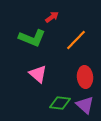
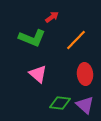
red ellipse: moved 3 px up
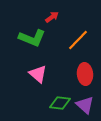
orange line: moved 2 px right
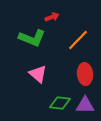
red arrow: rotated 16 degrees clockwise
purple triangle: rotated 42 degrees counterclockwise
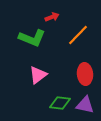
orange line: moved 5 px up
pink triangle: moved 1 px down; rotated 42 degrees clockwise
purple triangle: rotated 12 degrees clockwise
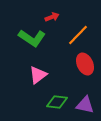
green L-shape: rotated 12 degrees clockwise
red ellipse: moved 10 px up; rotated 20 degrees counterclockwise
green diamond: moved 3 px left, 1 px up
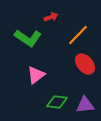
red arrow: moved 1 px left
green L-shape: moved 4 px left
red ellipse: rotated 15 degrees counterclockwise
pink triangle: moved 2 px left
purple triangle: rotated 18 degrees counterclockwise
